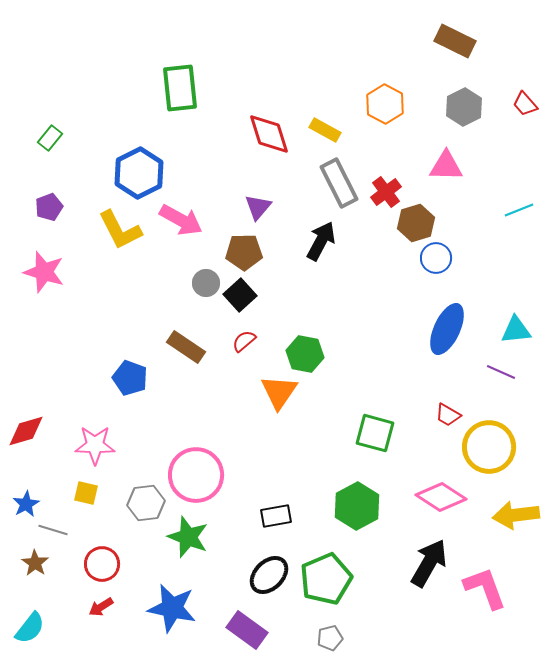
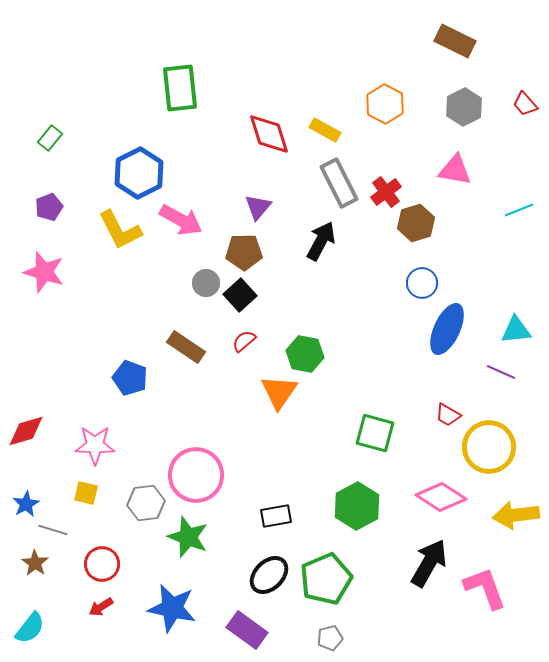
pink triangle at (446, 166): moved 9 px right, 4 px down; rotated 9 degrees clockwise
blue circle at (436, 258): moved 14 px left, 25 px down
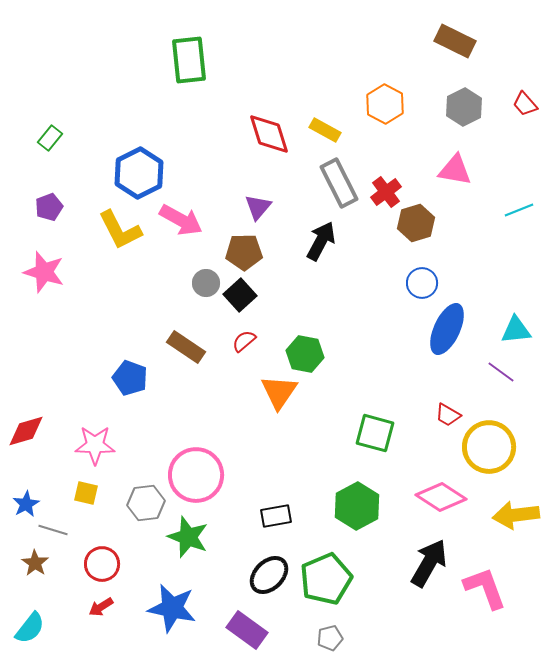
green rectangle at (180, 88): moved 9 px right, 28 px up
purple line at (501, 372): rotated 12 degrees clockwise
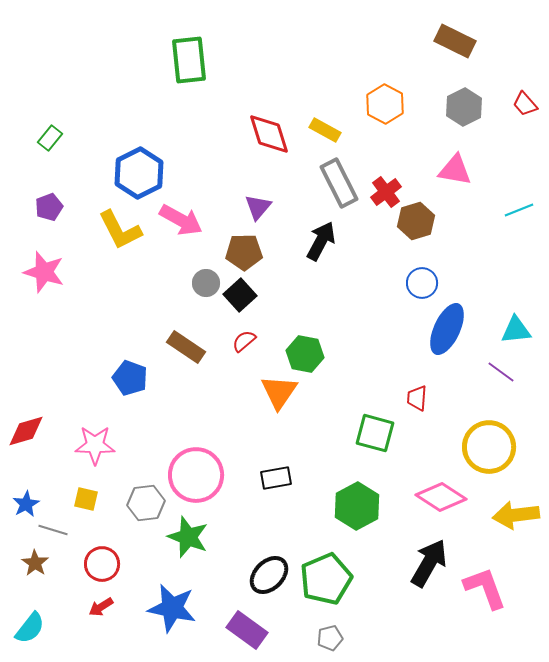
brown hexagon at (416, 223): moved 2 px up
red trapezoid at (448, 415): moved 31 px left, 17 px up; rotated 64 degrees clockwise
yellow square at (86, 493): moved 6 px down
black rectangle at (276, 516): moved 38 px up
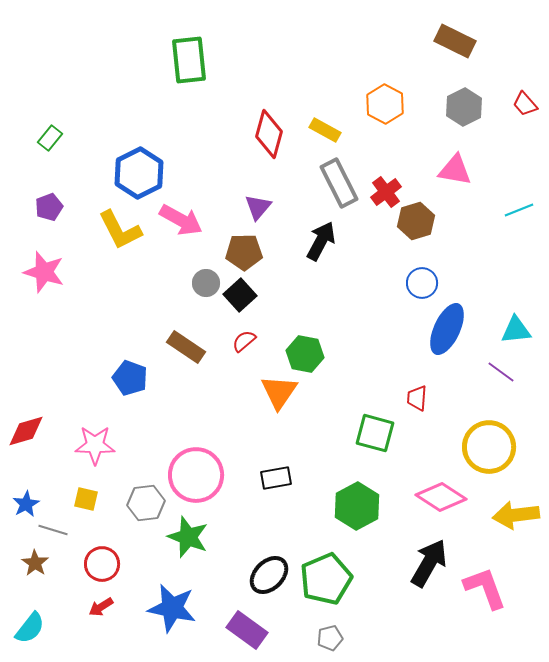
red diamond at (269, 134): rotated 33 degrees clockwise
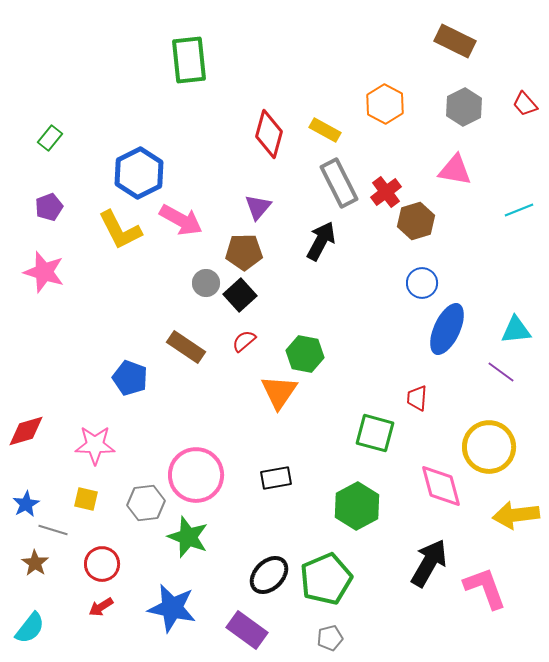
pink diamond at (441, 497): moved 11 px up; rotated 42 degrees clockwise
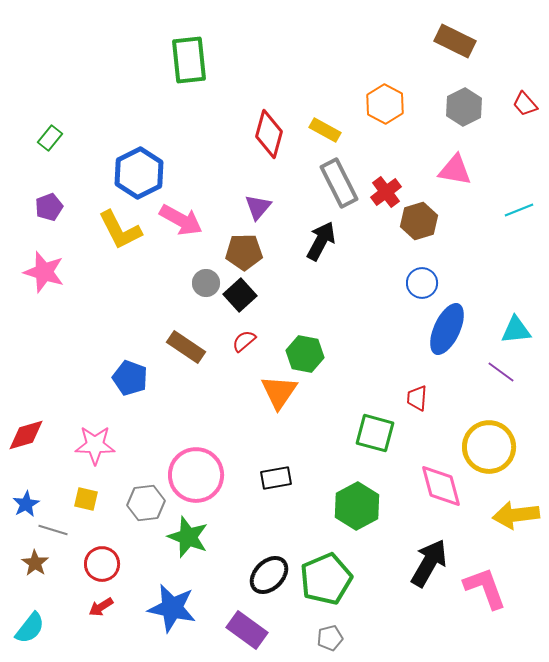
brown hexagon at (416, 221): moved 3 px right
red diamond at (26, 431): moved 4 px down
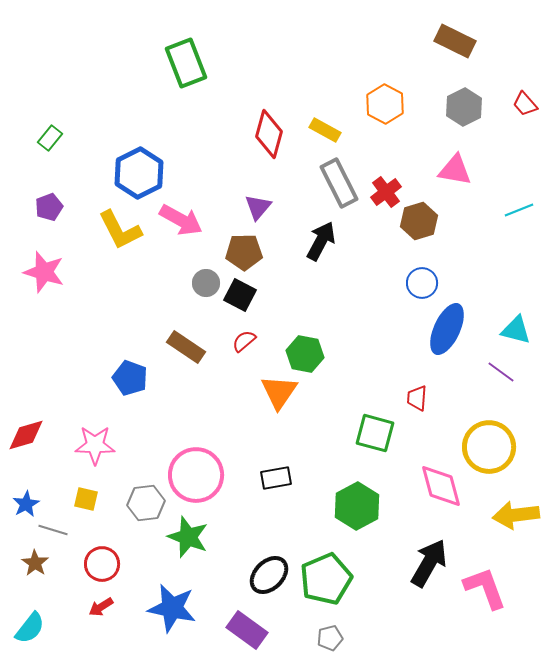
green rectangle at (189, 60): moved 3 px left, 3 px down; rotated 15 degrees counterclockwise
black square at (240, 295): rotated 20 degrees counterclockwise
cyan triangle at (516, 330): rotated 20 degrees clockwise
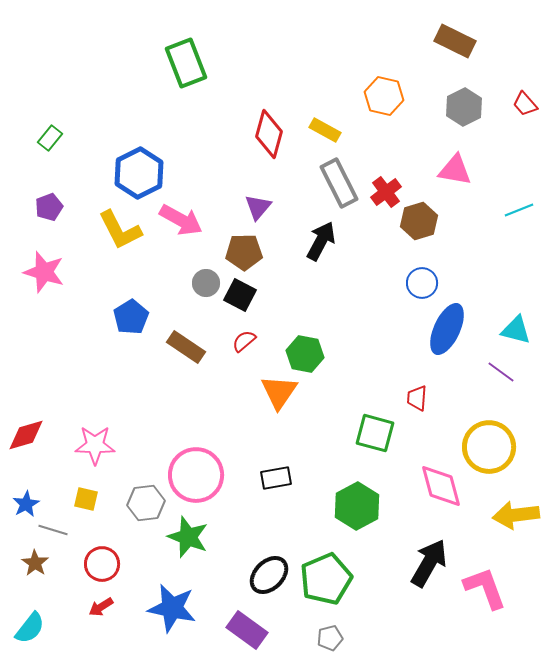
orange hexagon at (385, 104): moved 1 px left, 8 px up; rotated 15 degrees counterclockwise
blue pentagon at (130, 378): moved 1 px right, 61 px up; rotated 20 degrees clockwise
